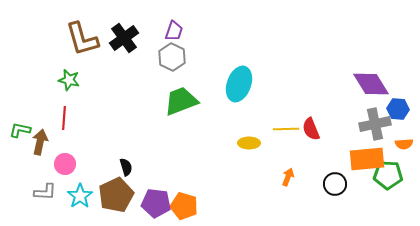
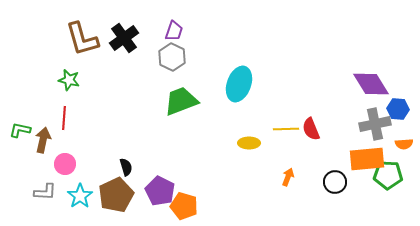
brown arrow: moved 3 px right, 2 px up
black circle: moved 2 px up
purple pentagon: moved 4 px right, 12 px up; rotated 20 degrees clockwise
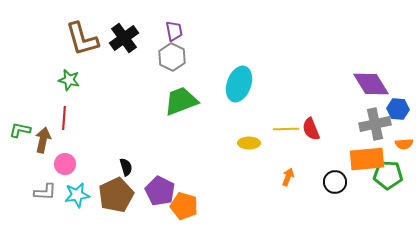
purple trapezoid: rotated 30 degrees counterclockwise
cyan star: moved 3 px left, 1 px up; rotated 25 degrees clockwise
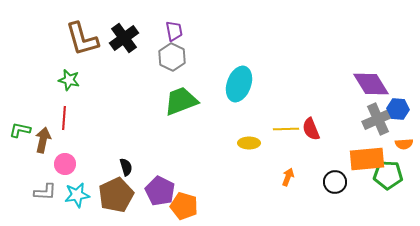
gray cross: moved 3 px right, 5 px up; rotated 12 degrees counterclockwise
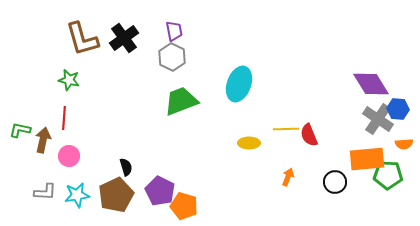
gray cross: rotated 32 degrees counterclockwise
red semicircle: moved 2 px left, 6 px down
pink circle: moved 4 px right, 8 px up
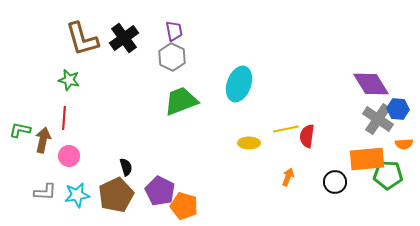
yellow line: rotated 10 degrees counterclockwise
red semicircle: moved 2 px left, 1 px down; rotated 30 degrees clockwise
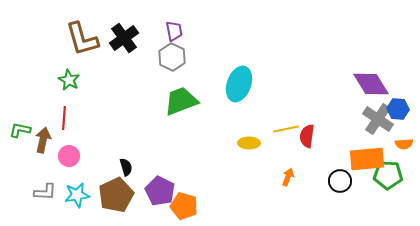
green star: rotated 15 degrees clockwise
black circle: moved 5 px right, 1 px up
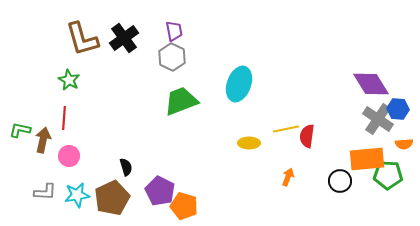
brown pentagon: moved 4 px left, 3 px down
